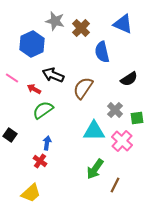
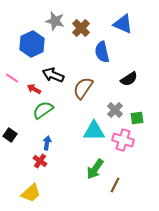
pink cross: moved 1 px right, 1 px up; rotated 25 degrees counterclockwise
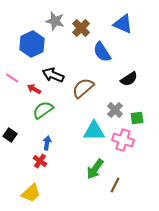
blue semicircle: rotated 20 degrees counterclockwise
brown semicircle: rotated 15 degrees clockwise
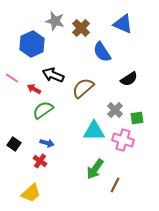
black square: moved 4 px right, 9 px down
blue arrow: rotated 96 degrees clockwise
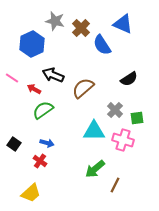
blue semicircle: moved 7 px up
green arrow: rotated 15 degrees clockwise
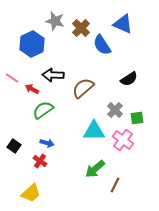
black arrow: rotated 20 degrees counterclockwise
red arrow: moved 2 px left
pink cross: rotated 20 degrees clockwise
black square: moved 2 px down
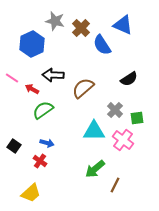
blue triangle: moved 1 px down
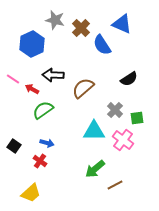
gray star: moved 1 px up
blue triangle: moved 1 px left, 1 px up
pink line: moved 1 px right, 1 px down
brown line: rotated 35 degrees clockwise
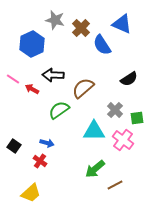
green semicircle: moved 16 px right
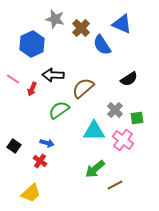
gray star: moved 1 px up
red arrow: rotated 96 degrees counterclockwise
